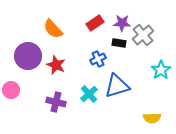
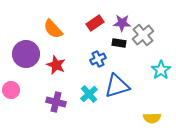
purple circle: moved 2 px left, 2 px up
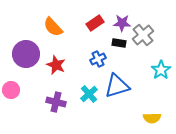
orange semicircle: moved 2 px up
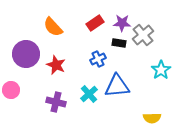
blue triangle: rotated 12 degrees clockwise
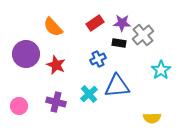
pink circle: moved 8 px right, 16 px down
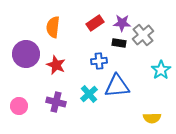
orange semicircle: rotated 50 degrees clockwise
blue cross: moved 1 px right, 2 px down; rotated 21 degrees clockwise
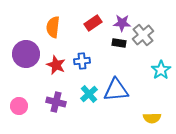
red rectangle: moved 2 px left
blue cross: moved 17 px left
blue triangle: moved 1 px left, 4 px down
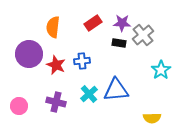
purple circle: moved 3 px right
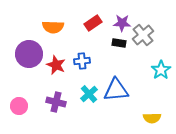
orange semicircle: rotated 95 degrees counterclockwise
